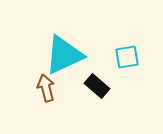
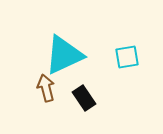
black rectangle: moved 13 px left, 12 px down; rotated 15 degrees clockwise
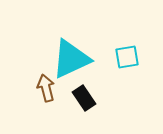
cyan triangle: moved 7 px right, 4 px down
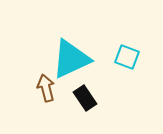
cyan square: rotated 30 degrees clockwise
black rectangle: moved 1 px right
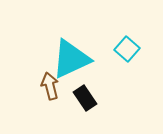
cyan square: moved 8 px up; rotated 20 degrees clockwise
brown arrow: moved 4 px right, 2 px up
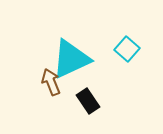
brown arrow: moved 1 px right, 4 px up; rotated 8 degrees counterclockwise
black rectangle: moved 3 px right, 3 px down
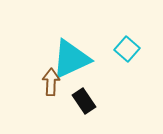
brown arrow: rotated 24 degrees clockwise
black rectangle: moved 4 px left
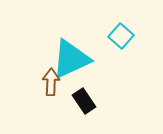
cyan square: moved 6 px left, 13 px up
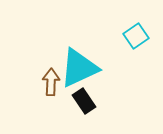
cyan square: moved 15 px right; rotated 15 degrees clockwise
cyan triangle: moved 8 px right, 9 px down
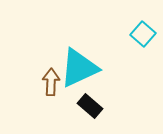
cyan square: moved 7 px right, 2 px up; rotated 15 degrees counterclockwise
black rectangle: moved 6 px right, 5 px down; rotated 15 degrees counterclockwise
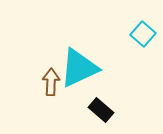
black rectangle: moved 11 px right, 4 px down
